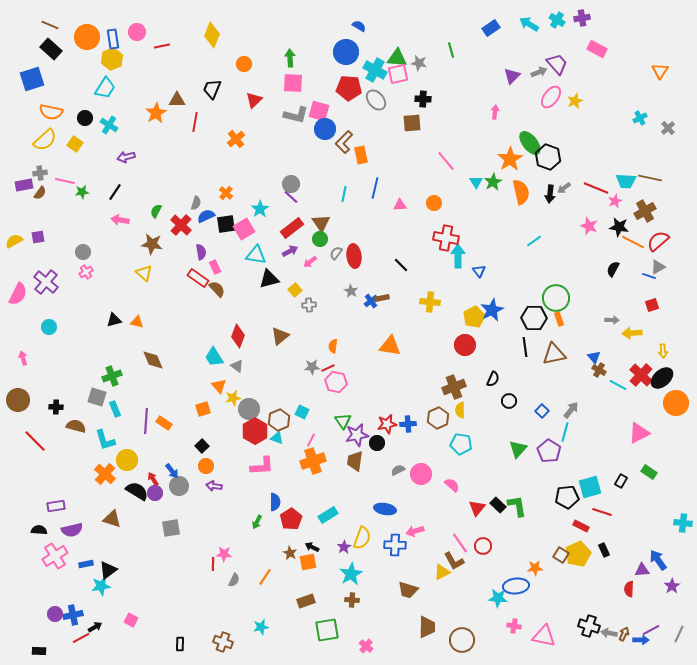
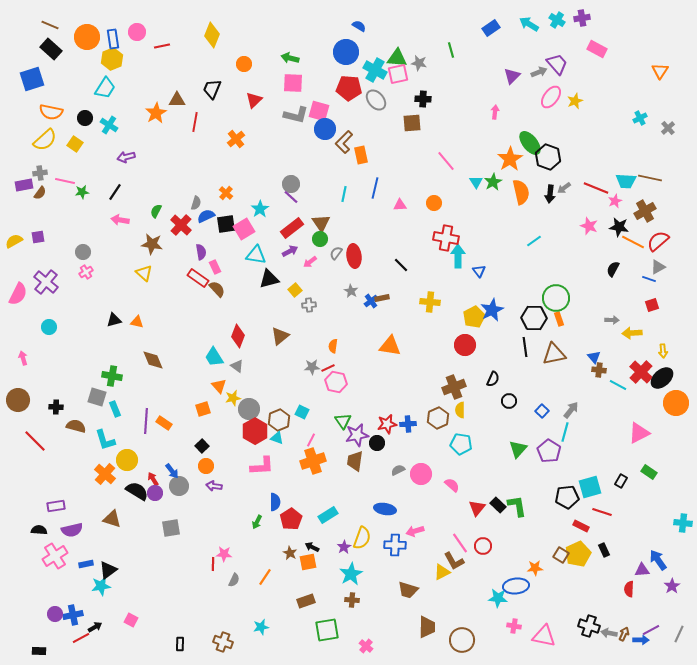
green arrow at (290, 58): rotated 72 degrees counterclockwise
blue line at (649, 276): moved 3 px down
brown cross at (599, 370): rotated 24 degrees counterclockwise
red cross at (641, 375): moved 3 px up
green cross at (112, 376): rotated 30 degrees clockwise
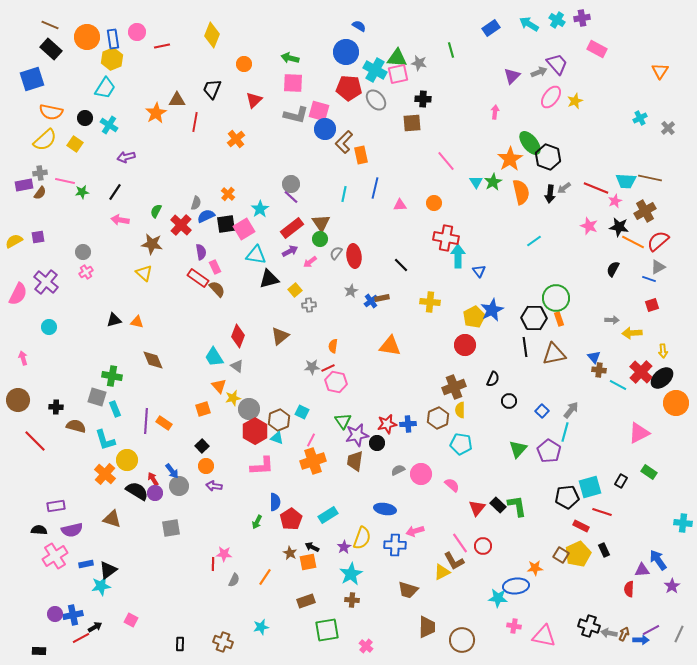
orange cross at (226, 193): moved 2 px right, 1 px down
gray star at (351, 291): rotated 16 degrees clockwise
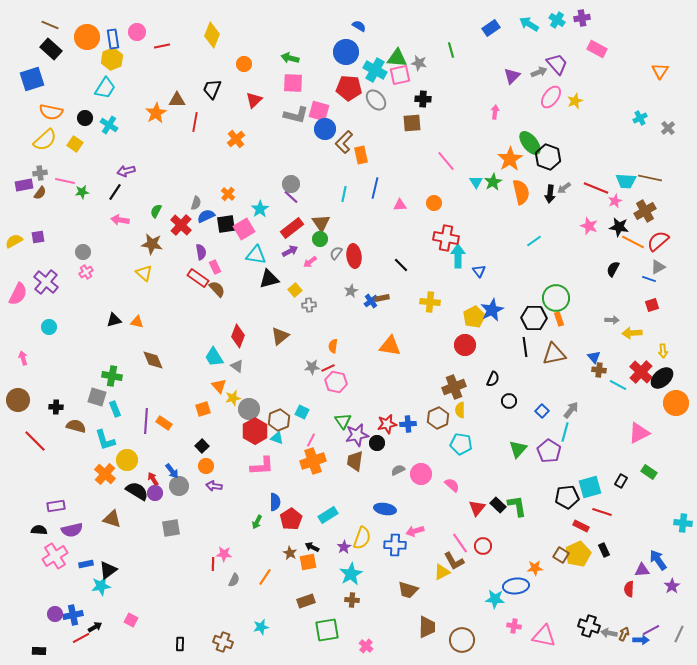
pink square at (398, 74): moved 2 px right, 1 px down
purple arrow at (126, 157): moved 14 px down
cyan star at (498, 598): moved 3 px left, 1 px down
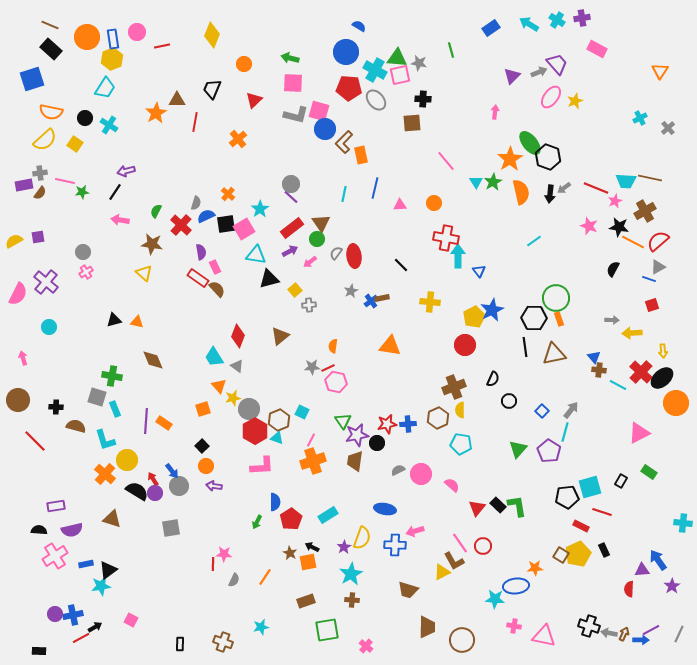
orange cross at (236, 139): moved 2 px right
green circle at (320, 239): moved 3 px left
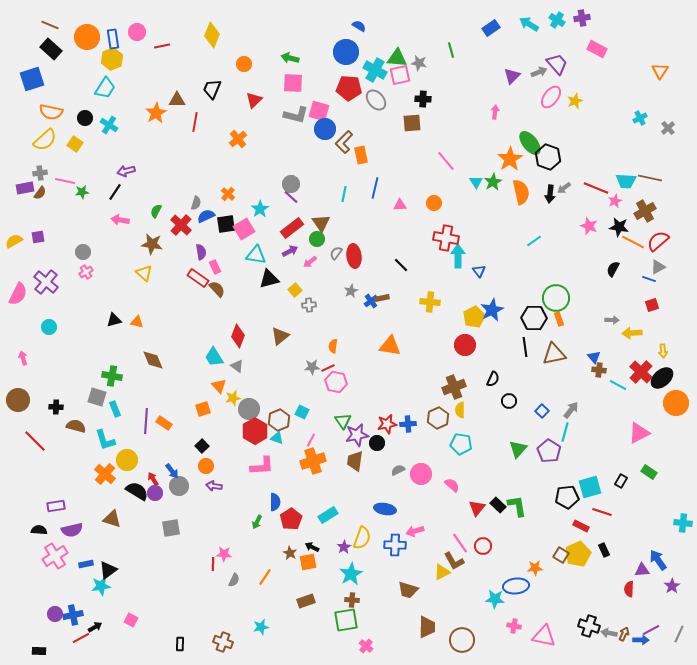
purple rectangle at (24, 185): moved 1 px right, 3 px down
green square at (327, 630): moved 19 px right, 10 px up
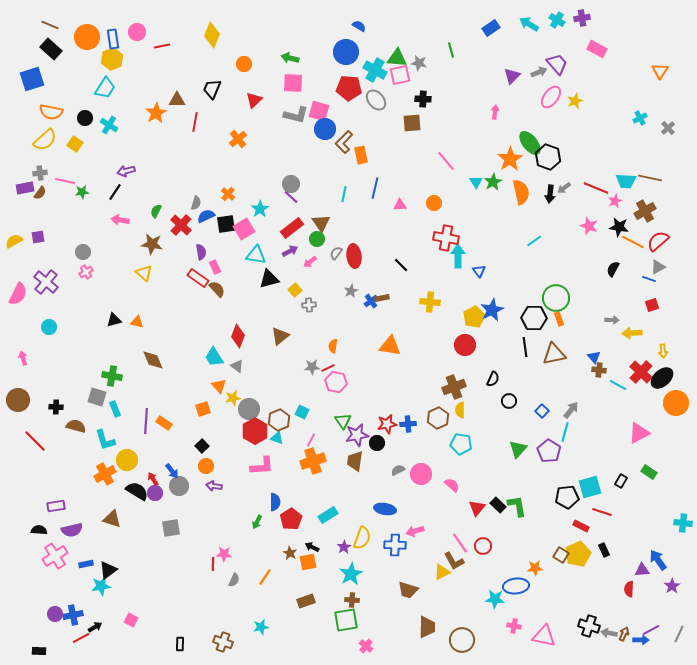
orange cross at (105, 474): rotated 20 degrees clockwise
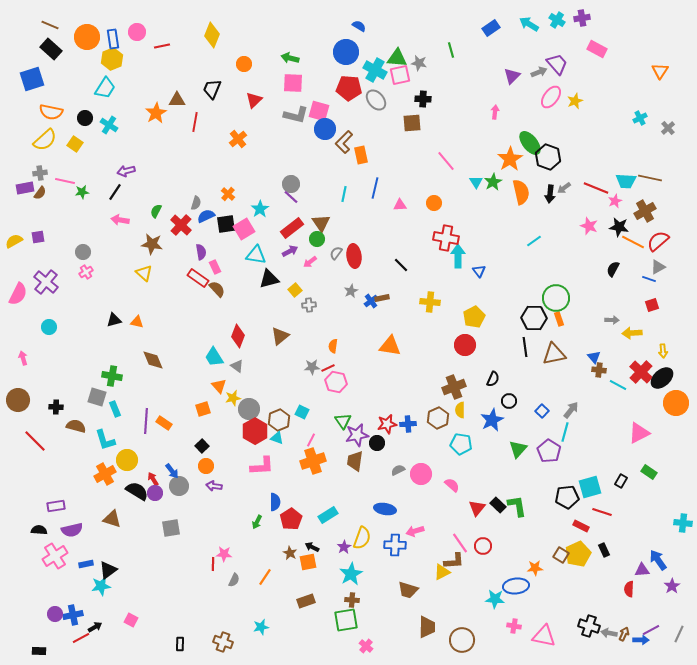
blue star at (492, 310): moved 110 px down
brown L-shape at (454, 561): rotated 65 degrees counterclockwise
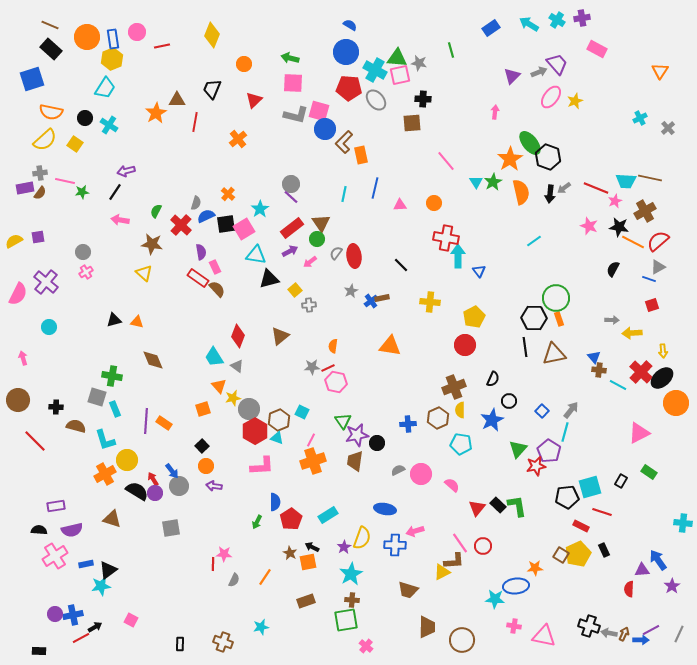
blue semicircle at (359, 26): moved 9 px left, 1 px up
red star at (387, 424): moved 149 px right, 42 px down
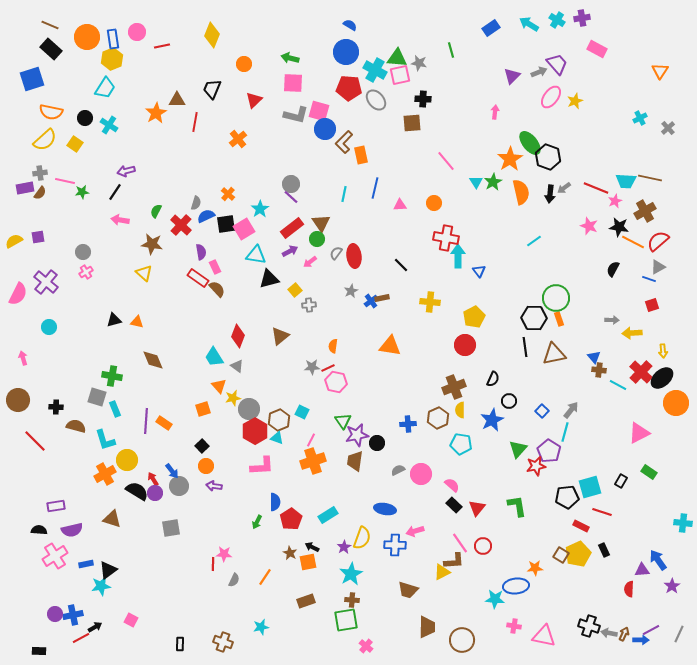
black rectangle at (498, 505): moved 44 px left
